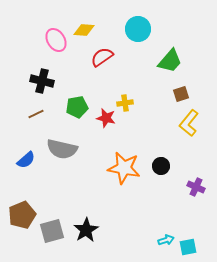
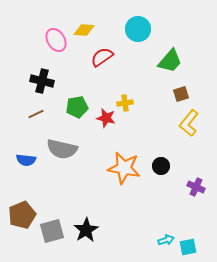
blue semicircle: rotated 48 degrees clockwise
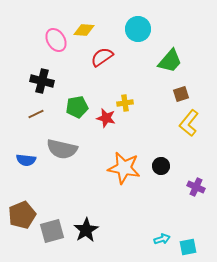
cyan arrow: moved 4 px left, 1 px up
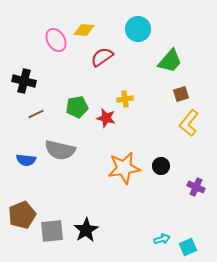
black cross: moved 18 px left
yellow cross: moved 4 px up
gray semicircle: moved 2 px left, 1 px down
orange star: rotated 20 degrees counterclockwise
gray square: rotated 10 degrees clockwise
cyan square: rotated 12 degrees counterclockwise
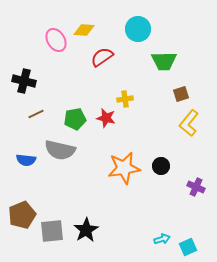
green trapezoid: moved 6 px left; rotated 48 degrees clockwise
green pentagon: moved 2 px left, 12 px down
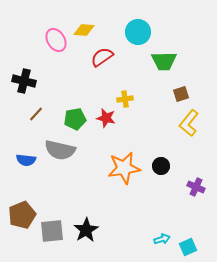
cyan circle: moved 3 px down
brown line: rotated 21 degrees counterclockwise
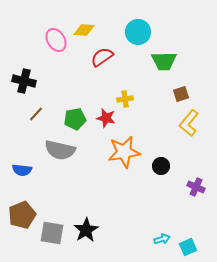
blue semicircle: moved 4 px left, 10 px down
orange star: moved 16 px up
gray square: moved 2 px down; rotated 15 degrees clockwise
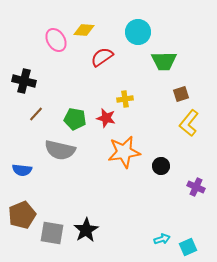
green pentagon: rotated 20 degrees clockwise
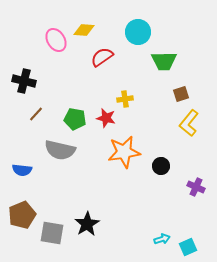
black star: moved 1 px right, 6 px up
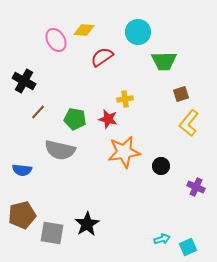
black cross: rotated 15 degrees clockwise
brown line: moved 2 px right, 2 px up
red star: moved 2 px right, 1 px down
brown pentagon: rotated 8 degrees clockwise
